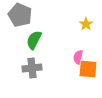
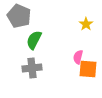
gray pentagon: moved 1 px left, 1 px down
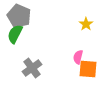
green semicircle: moved 19 px left, 6 px up
gray cross: rotated 30 degrees counterclockwise
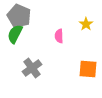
pink semicircle: moved 19 px left, 21 px up; rotated 16 degrees counterclockwise
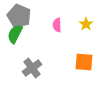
pink semicircle: moved 2 px left, 11 px up
orange square: moved 4 px left, 7 px up
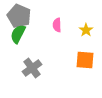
yellow star: moved 6 px down
green semicircle: moved 3 px right
orange square: moved 1 px right, 2 px up
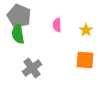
green semicircle: rotated 36 degrees counterclockwise
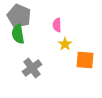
yellow star: moved 21 px left, 14 px down
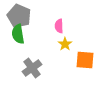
pink semicircle: moved 2 px right, 1 px down
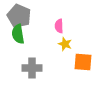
yellow star: rotated 16 degrees counterclockwise
orange square: moved 2 px left, 2 px down
gray cross: rotated 36 degrees clockwise
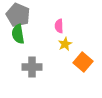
gray pentagon: moved 1 px left, 1 px up
yellow star: rotated 24 degrees clockwise
orange square: rotated 36 degrees clockwise
gray cross: moved 1 px up
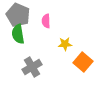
pink semicircle: moved 13 px left, 5 px up
yellow star: rotated 24 degrees clockwise
gray cross: rotated 30 degrees counterclockwise
